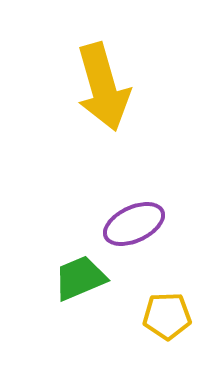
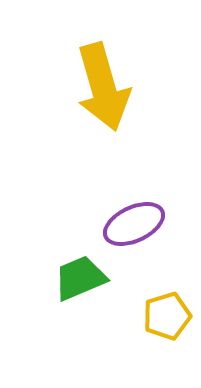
yellow pentagon: rotated 15 degrees counterclockwise
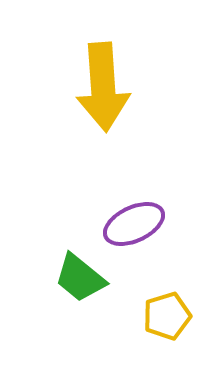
yellow arrow: rotated 12 degrees clockwise
green trapezoid: rotated 118 degrees counterclockwise
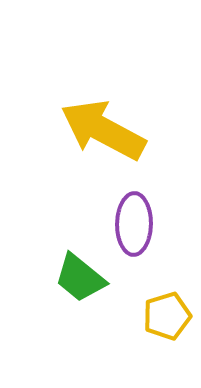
yellow arrow: moved 43 px down; rotated 122 degrees clockwise
purple ellipse: rotated 64 degrees counterclockwise
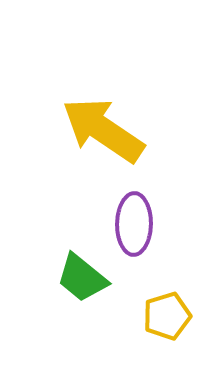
yellow arrow: rotated 6 degrees clockwise
green trapezoid: moved 2 px right
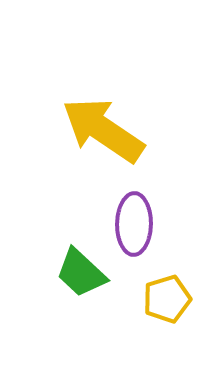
green trapezoid: moved 1 px left, 5 px up; rotated 4 degrees clockwise
yellow pentagon: moved 17 px up
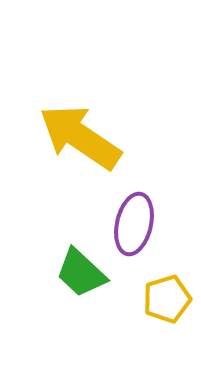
yellow arrow: moved 23 px left, 7 px down
purple ellipse: rotated 12 degrees clockwise
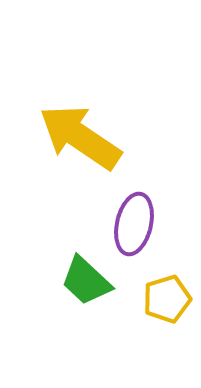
green trapezoid: moved 5 px right, 8 px down
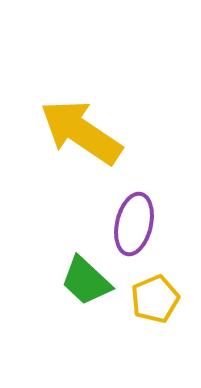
yellow arrow: moved 1 px right, 5 px up
yellow pentagon: moved 12 px left; rotated 6 degrees counterclockwise
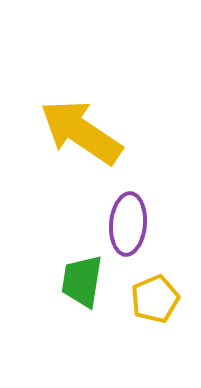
purple ellipse: moved 6 px left; rotated 8 degrees counterclockwise
green trapezoid: moved 4 px left; rotated 56 degrees clockwise
